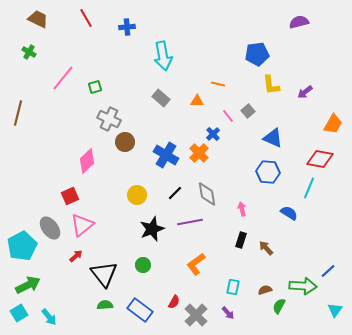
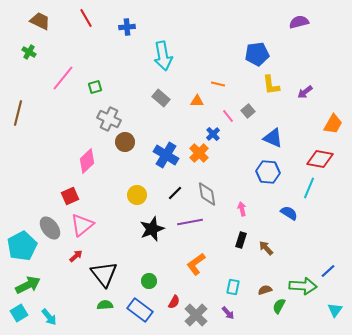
brown trapezoid at (38, 19): moved 2 px right, 2 px down
green circle at (143, 265): moved 6 px right, 16 px down
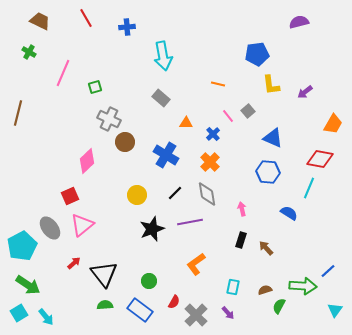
pink line at (63, 78): moved 5 px up; rotated 16 degrees counterclockwise
orange triangle at (197, 101): moved 11 px left, 22 px down
orange cross at (199, 153): moved 11 px right, 9 px down
red arrow at (76, 256): moved 2 px left, 7 px down
green arrow at (28, 285): rotated 60 degrees clockwise
cyan arrow at (49, 317): moved 3 px left
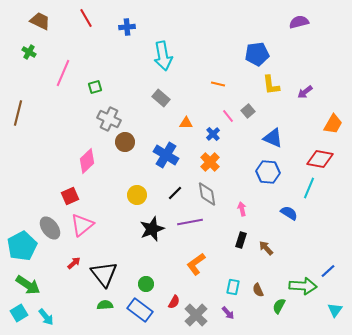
green circle at (149, 281): moved 3 px left, 3 px down
brown semicircle at (265, 290): moved 7 px left; rotated 96 degrees counterclockwise
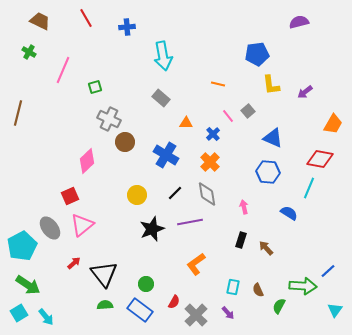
pink line at (63, 73): moved 3 px up
pink arrow at (242, 209): moved 2 px right, 2 px up
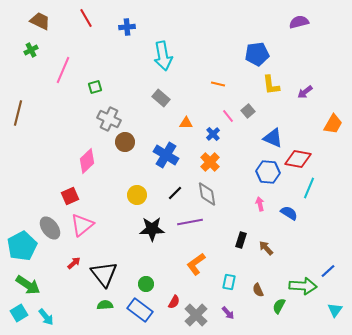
green cross at (29, 52): moved 2 px right, 2 px up; rotated 32 degrees clockwise
red diamond at (320, 159): moved 22 px left
pink arrow at (244, 207): moved 16 px right, 3 px up
black star at (152, 229): rotated 20 degrees clockwise
cyan rectangle at (233, 287): moved 4 px left, 5 px up
